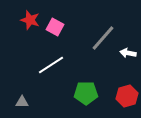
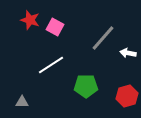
green pentagon: moved 7 px up
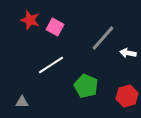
green pentagon: rotated 25 degrees clockwise
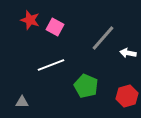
white line: rotated 12 degrees clockwise
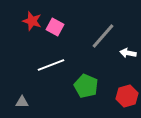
red star: moved 2 px right, 1 px down
gray line: moved 2 px up
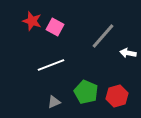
green pentagon: moved 6 px down
red hexagon: moved 10 px left
gray triangle: moved 32 px right; rotated 24 degrees counterclockwise
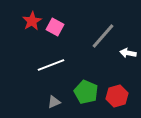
red star: rotated 24 degrees clockwise
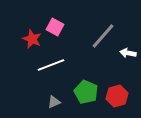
red star: moved 18 px down; rotated 18 degrees counterclockwise
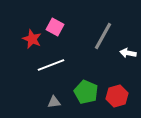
gray line: rotated 12 degrees counterclockwise
gray triangle: rotated 16 degrees clockwise
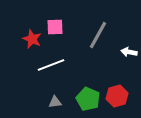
pink square: rotated 30 degrees counterclockwise
gray line: moved 5 px left, 1 px up
white arrow: moved 1 px right, 1 px up
green pentagon: moved 2 px right, 7 px down
gray triangle: moved 1 px right
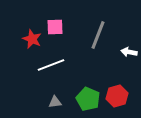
gray line: rotated 8 degrees counterclockwise
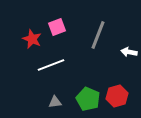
pink square: moved 2 px right; rotated 18 degrees counterclockwise
